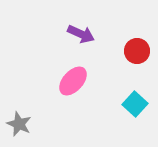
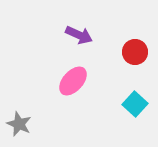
purple arrow: moved 2 px left, 1 px down
red circle: moved 2 px left, 1 px down
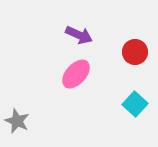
pink ellipse: moved 3 px right, 7 px up
gray star: moved 2 px left, 3 px up
